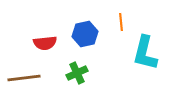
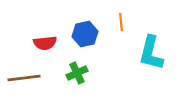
cyan L-shape: moved 6 px right
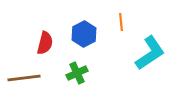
blue hexagon: moved 1 px left; rotated 15 degrees counterclockwise
red semicircle: rotated 70 degrees counterclockwise
cyan L-shape: moved 1 px left; rotated 138 degrees counterclockwise
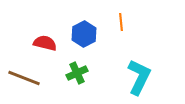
red semicircle: rotated 90 degrees counterclockwise
cyan L-shape: moved 11 px left, 24 px down; rotated 30 degrees counterclockwise
brown line: rotated 28 degrees clockwise
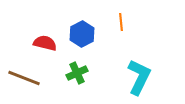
blue hexagon: moved 2 px left
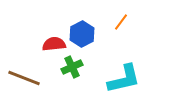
orange line: rotated 42 degrees clockwise
red semicircle: moved 9 px right, 1 px down; rotated 20 degrees counterclockwise
green cross: moved 5 px left, 6 px up
cyan L-shape: moved 15 px left, 2 px down; rotated 51 degrees clockwise
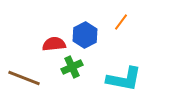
blue hexagon: moved 3 px right, 1 px down
cyan L-shape: rotated 24 degrees clockwise
